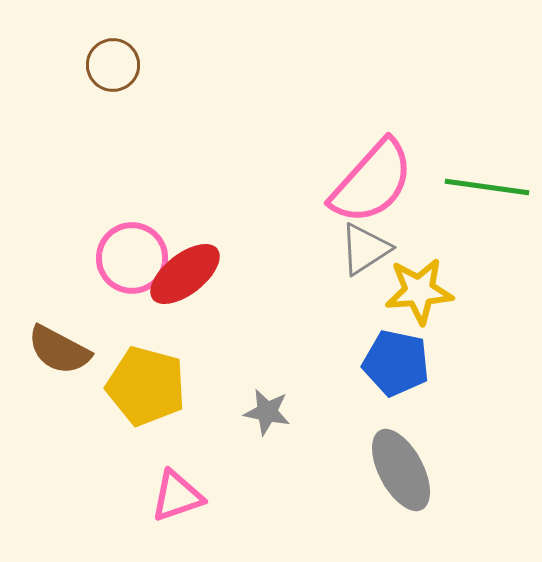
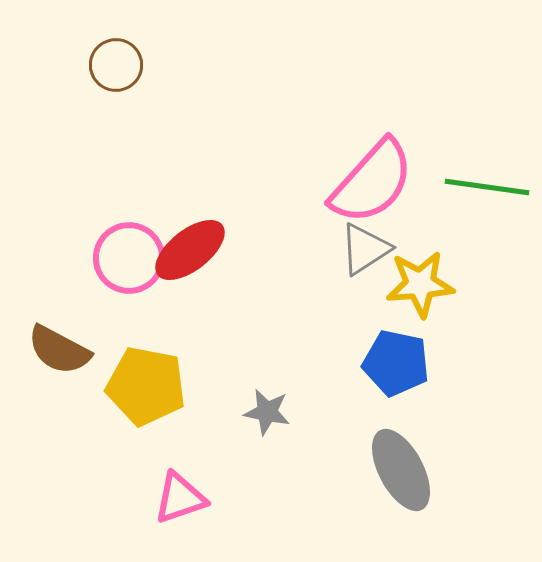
brown circle: moved 3 px right
pink circle: moved 3 px left
red ellipse: moved 5 px right, 24 px up
yellow star: moved 1 px right, 7 px up
yellow pentagon: rotated 4 degrees counterclockwise
pink triangle: moved 3 px right, 2 px down
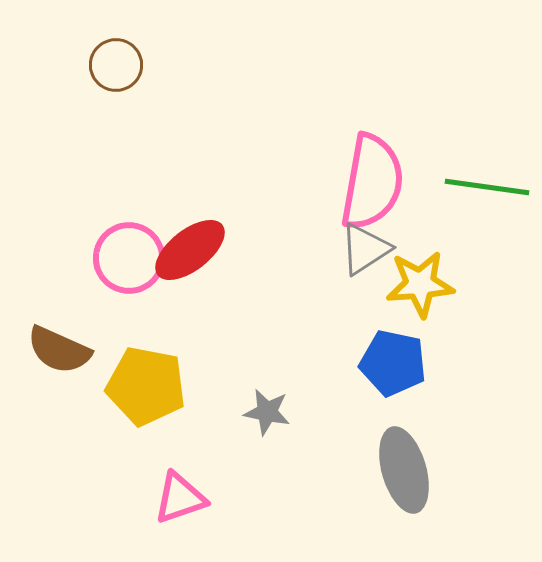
pink semicircle: rotated 32 degrees counterclockwise
brown semicircle: rotated 4 degrees counterclockwise
blue pentagon: moved 3 px left
gray ellipse: moved 3 px right; rotated 12 degrees clockwise
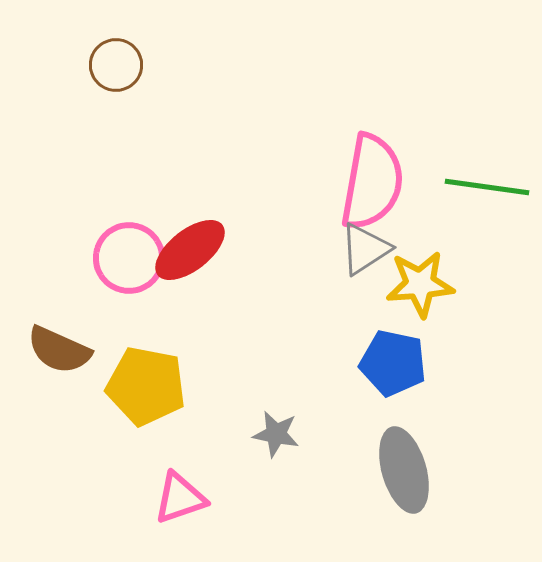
gray star: moved 9 px right, 22 px down
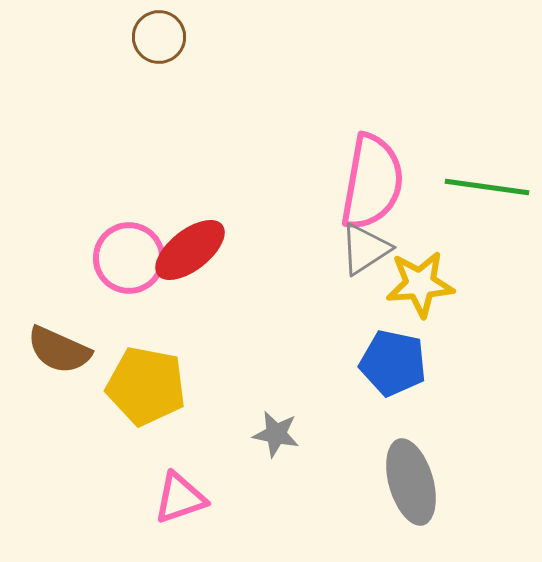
brown circle: moved 43 px right, 28 px up
gray ellipse: moved 7 px right, 12 px down
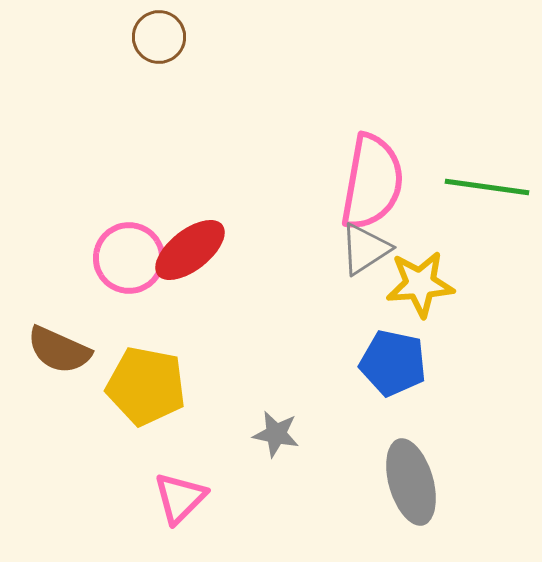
pink triangle: rotated 26 degrees counterclockwise
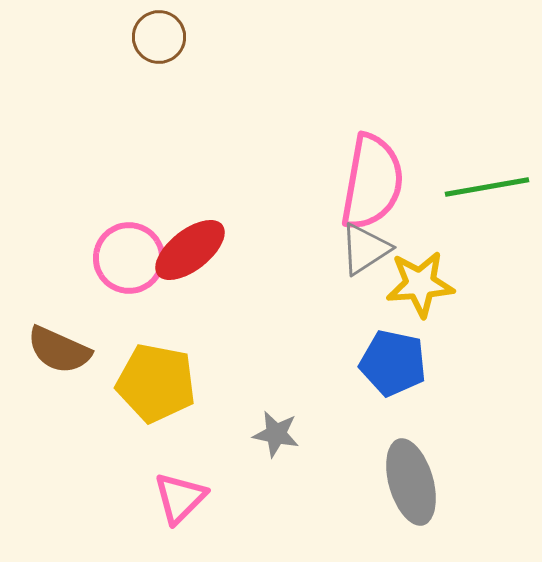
green line: rotated 18 degrees counterclockwise
yellow pentagon: moved 10 px right, 3 px up
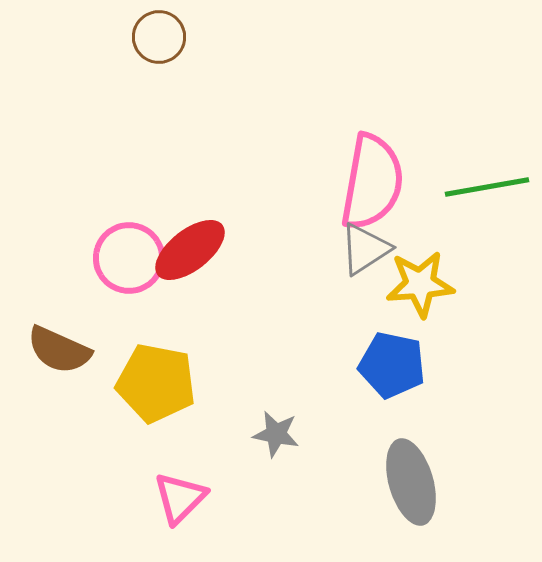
blue pentagon: moved 1 px left, 2 px down
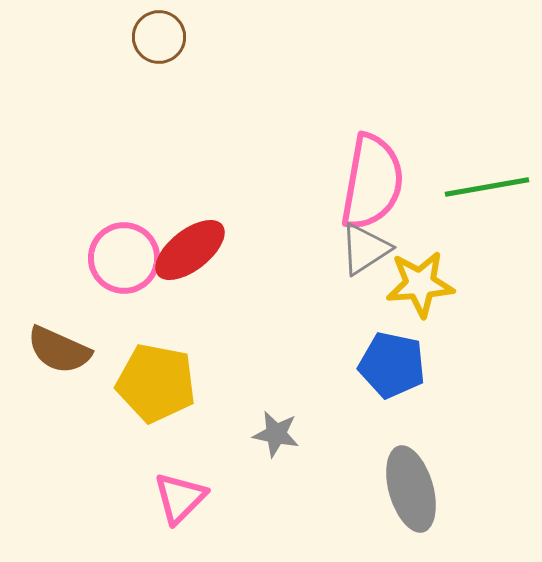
pink circle: moved 5 px left
gray ellipse: moved 7 px down
